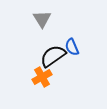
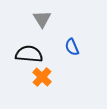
black semicircle: moved 24 px left, 2 px up; rotated 40 degrees clockwise
orange cross: rotated 18 degrees counterclockwise
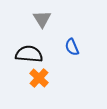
orange cross: moved 3 px left, 1 px down
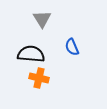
black semicircle: moved 2 px right
orange cross: rotated 30 degrees counterclockwise
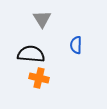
blue semicircle: moved 4 px right, 2 px up; rotated 24 degrees clockwise
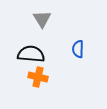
blue semicircle: moved 2 px right, 4 px down
orange cross: moved 1 px left, 1 px up
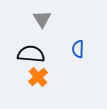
orange cross: rotated 36 degrees clockwise
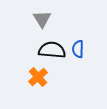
black semicircle: moved 21 px right, 4 px up
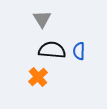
blue semicircle: moved 1 px right, 2 px down
